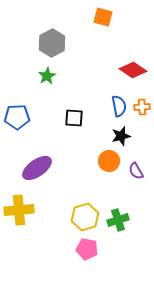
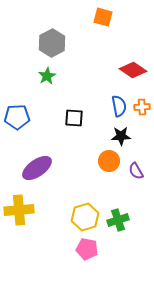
black star: rotated 12 degrees clockwise
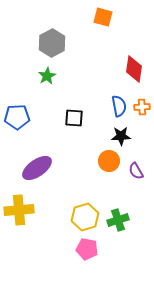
red diamond: moved 1 px right, 1 px up; rotated 64 degrees clockwise
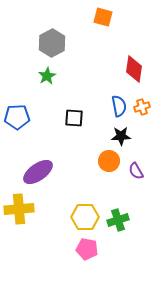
orange cross: rotated 14 degrees counterclockwise
purple ellipse: moved 1 px right, 4 px down
yellow cross: moved 1 px up
yellow hexagon: rotated 16 degrees clockwise
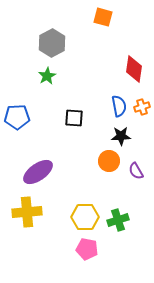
yellow cross: moved 8 px right, 3 px down
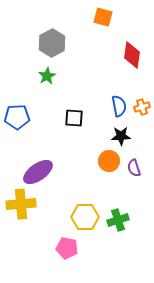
red diamond: moved 2 px left, 14 px up
purple semicircle: moved 2 px left, 3 px up; rotated 12 degrees clockwise
yellow cross: moved 6 px left, 8 px up
pink pentagon: moved 20 px left, 1 px up
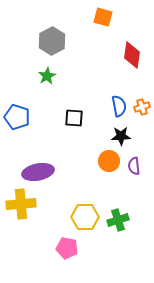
gray hexagon: moved 2 px up
blue pentagon: rotated 20 degrees clockwise
purple semicircle: moved 2 px up; rotated 12 degrees clockwise
purple ellipse: rotated 24 degrees clockwise
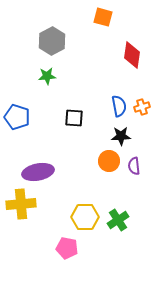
green star: rotated 24 degrees clockwise
green cross: rotated 15 degrees counterclockwise
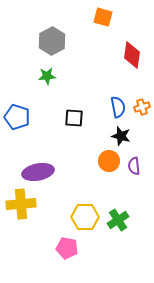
blue semicircle: moved 1 px left, 1 px down
black star: rotated 18 degrees clockwise
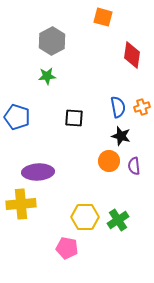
purple ellipse: rotated 8 degrees clockwise
